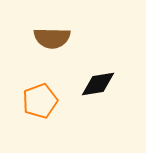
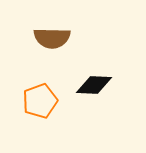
black diamond: moved 4 px left, 1 px down; rotated 12 degrees clockwise
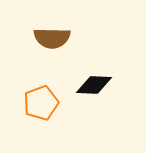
orange pentagon: moved 1 px right, 2 px down
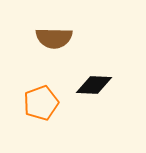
brown semicircle: moved 2 px right
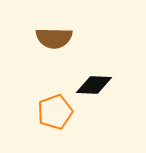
orange pentagon: moved 14 px right, 9 px down
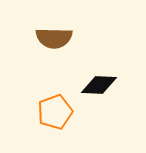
black diamond: moved 5 px right
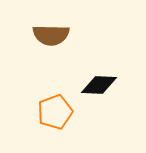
brown semicircle: moved 3 px left, 3 px up
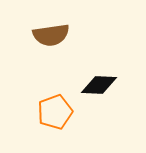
brown semicircle: rotated 9 degrees counterclockwise
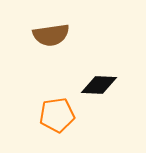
orange pentagon: moved 2 px right, 3 px down; rotated 12 degrees clockwise
